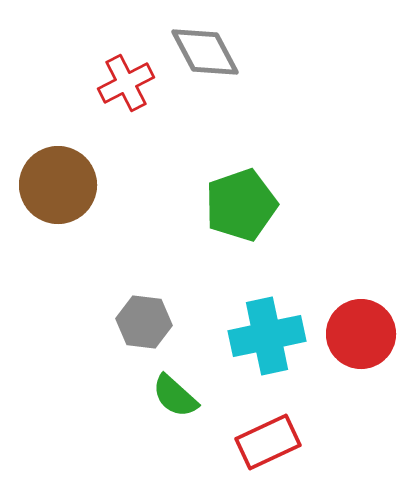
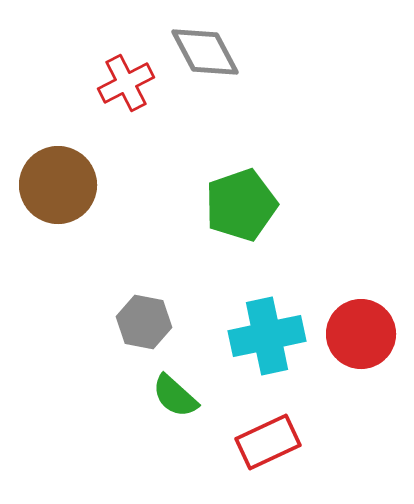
gray hexagon: rotated 4 degrees clockwise
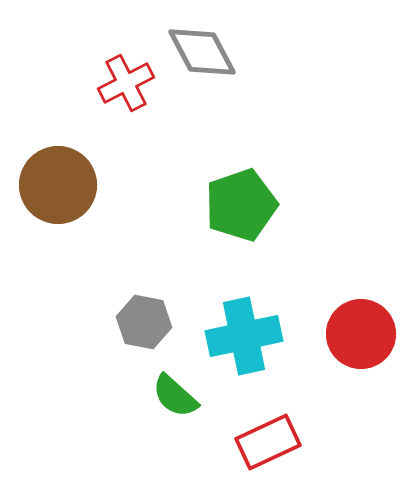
gray diamond: moved 3 px left
cyan cross: moved 23 px left
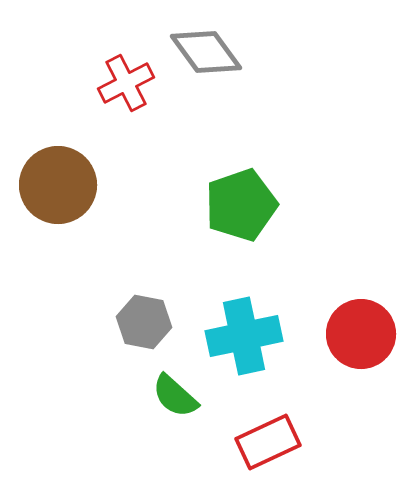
gray diamond: moved 4 px right; rotated 8 degrees counterclockwise
